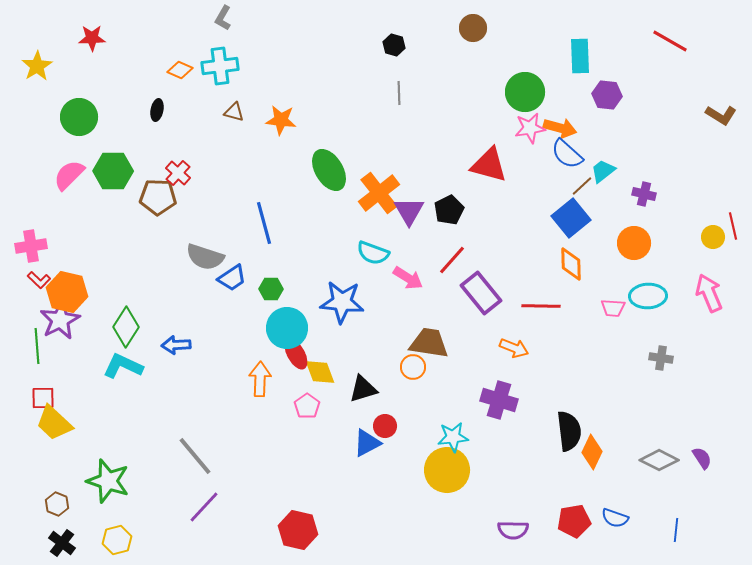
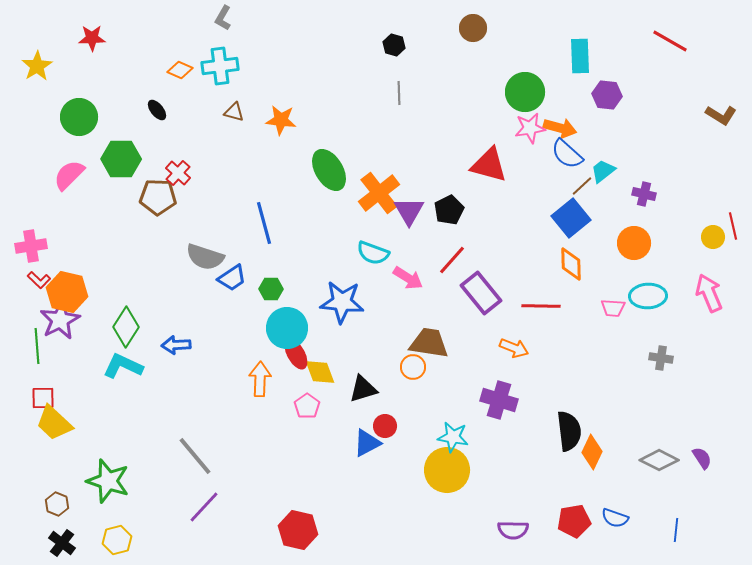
black ellipse at (157, 110): rotated 50 degrees counterclockwise
green hexagon at (113, 171): moved 8 px right, 12 px up
cyan star at (453, 437): rotated 16 degrees clockwise
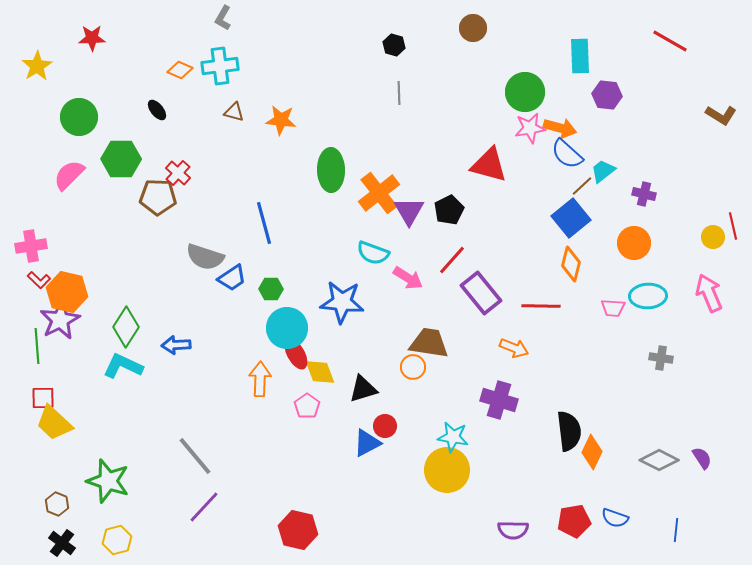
green ellipse at (329, 170): moved 2 px right; rotated 30 degrees clockwise
orange diamond at (571, 264): rotated 16 degrees clockwise
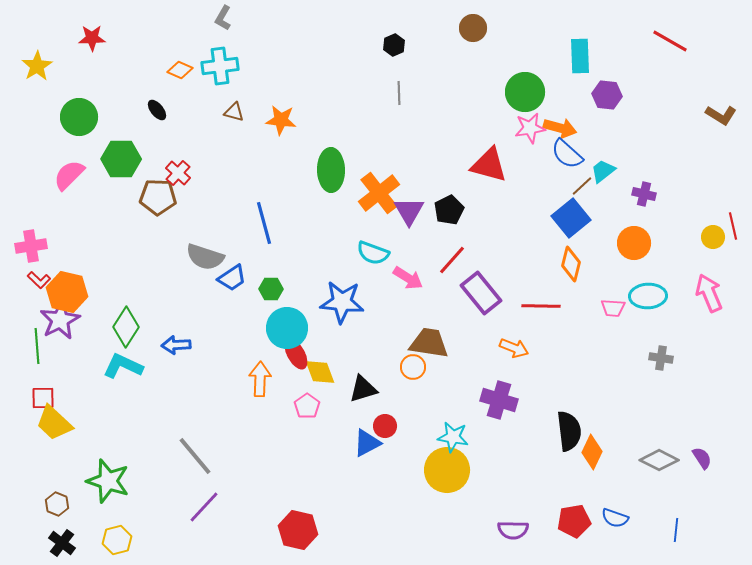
black hexagon at (394, 45): rotated 20 degrees clockwise
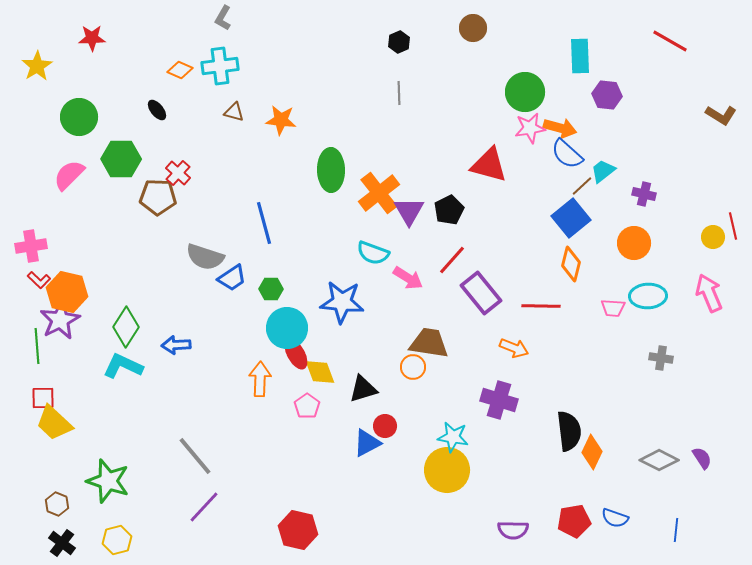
black hexagon at (394, 45): moved 5 px right, 3 px up
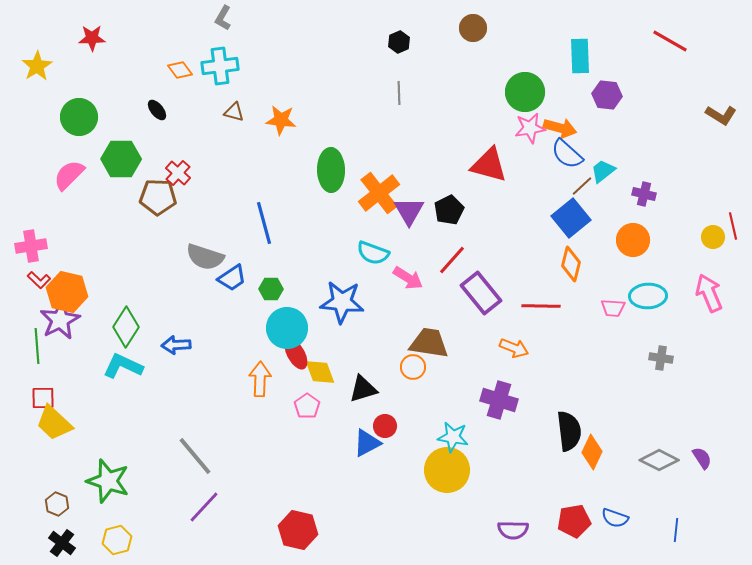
orange diamond at (180, 70): rotated 30 degrees clockwise
orange circle at (634, 243): moved 1 px left, 3 px up
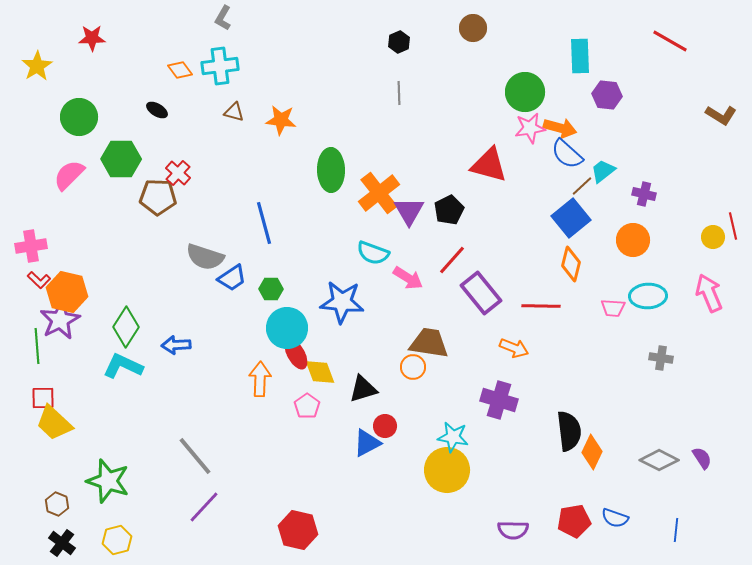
black ellipse at (157, 110): rotated 20 degrees counterclockwise
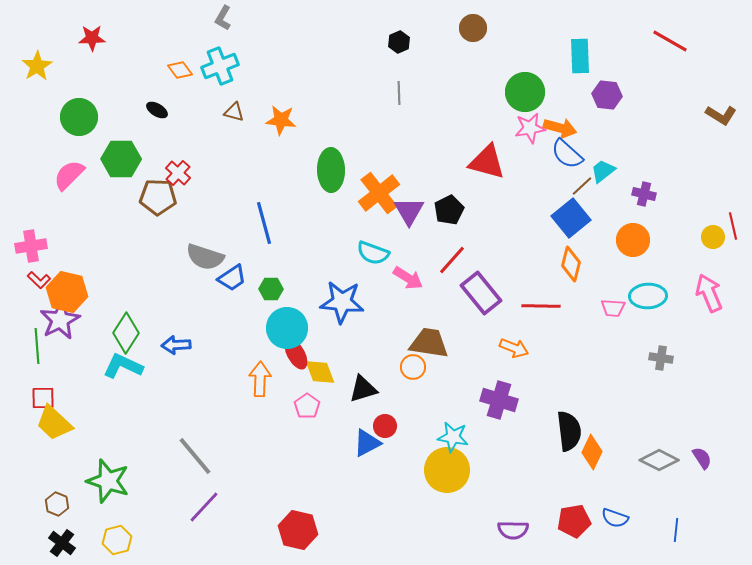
cyan cross at (220, 66): rotated 15 degrees counterclockwise
red triangle at (489, 165): moved 2 px left, 3 px up
green diamond at (126, 327): moved 6 px down
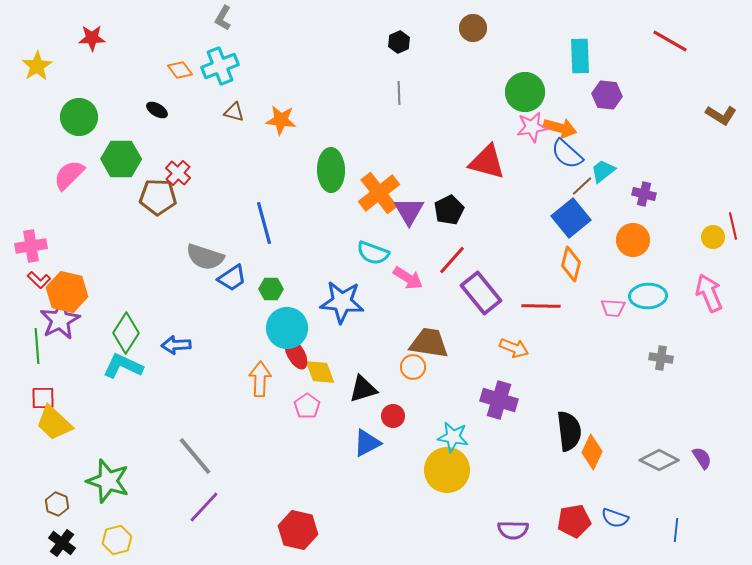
pink star at (530, 128): moved 2 px right, 1 px up
red circle at (385, 426): moved 8 px right, 10 px up
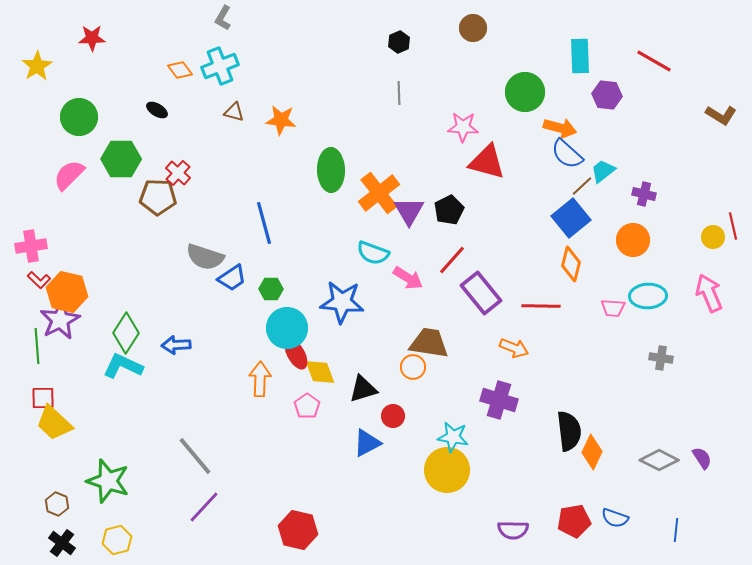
red line at (670, 41): moved 16 px left, 20 px down
pink star at (532, 127): moved 69 px left; rotated 12 degrees clockwise
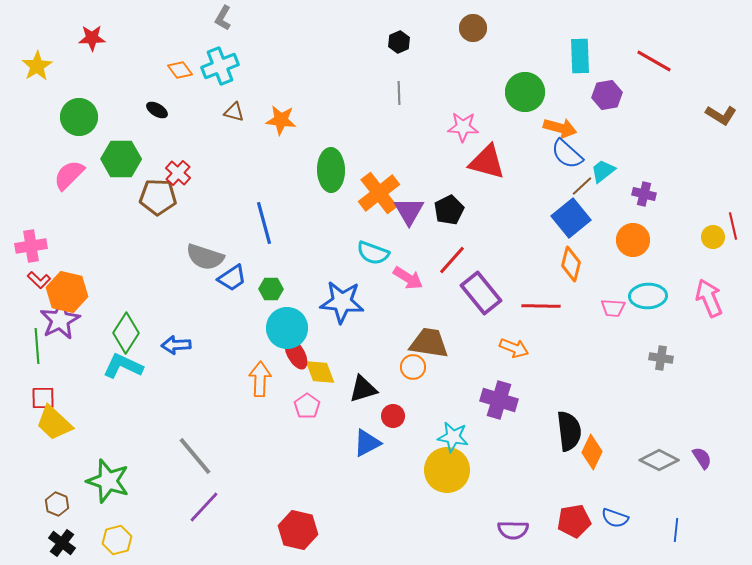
purple hexagon at (607, 95): rotated 16 degrees counterclockwise
pink arrow at (709, 293): moved 5 px down
